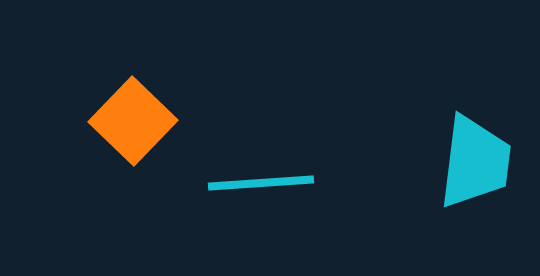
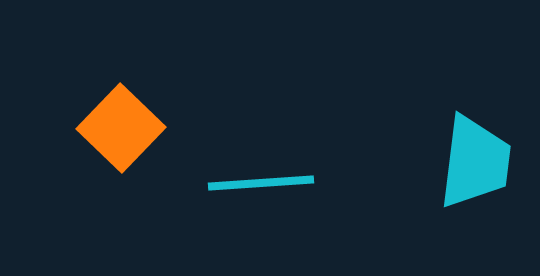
orange square: moved 12 px left, 7 px down
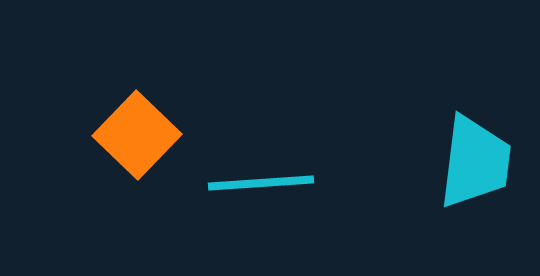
orange square: moved 16 px right, 7 px down
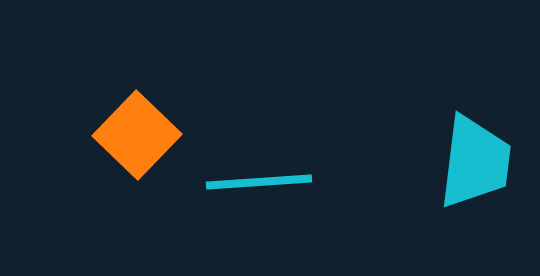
cyan line: moved 2 px left, 1 px up
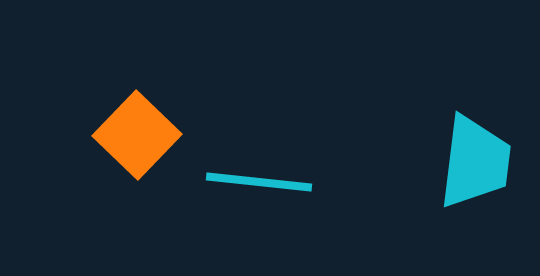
cyan line: rotated 10 degrees clockwise
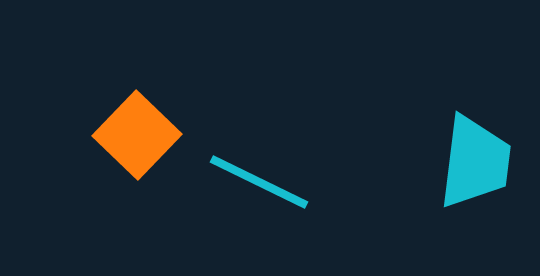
cyan line: rotated 20 degrees clockwise
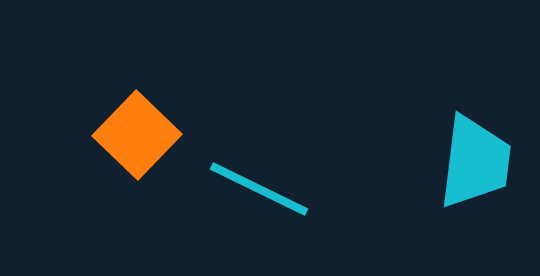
cyan line: moved 7 px down
